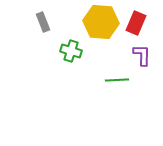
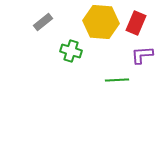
gray rectangle: rotated 72 degrees clockwise
purple L-shape: rotated 95 degrees counterclockwise
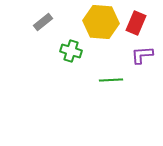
green line: moved 6 px left
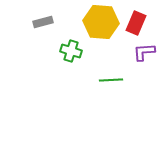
gray rectangle: rotated 24 degrees clockwise
purple L-shape: moved 2 px right, 3 px up
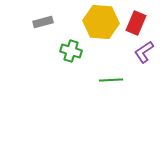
purple L-shape: rotated 30 degrees counterclockwise
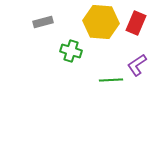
purple L-shape: moved 7 px left, 13 px down
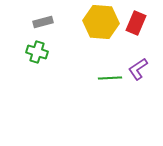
green cross: moved 34 px left, 1 px down
purple L-shape: moved 1 px right, 4 px down
green line: moved 1 px left, 2 px up
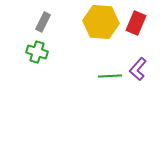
gray rectangle: rotated 48 degrees counterclockwise
purple L-shape: rotated 15 degrees counterclockwise
green line: moved 2 px up
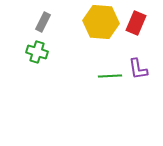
purple L-shape: rotated 50 degrees counterclockwise
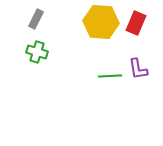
gray rectangle: moved 7 px left, 3 px up
